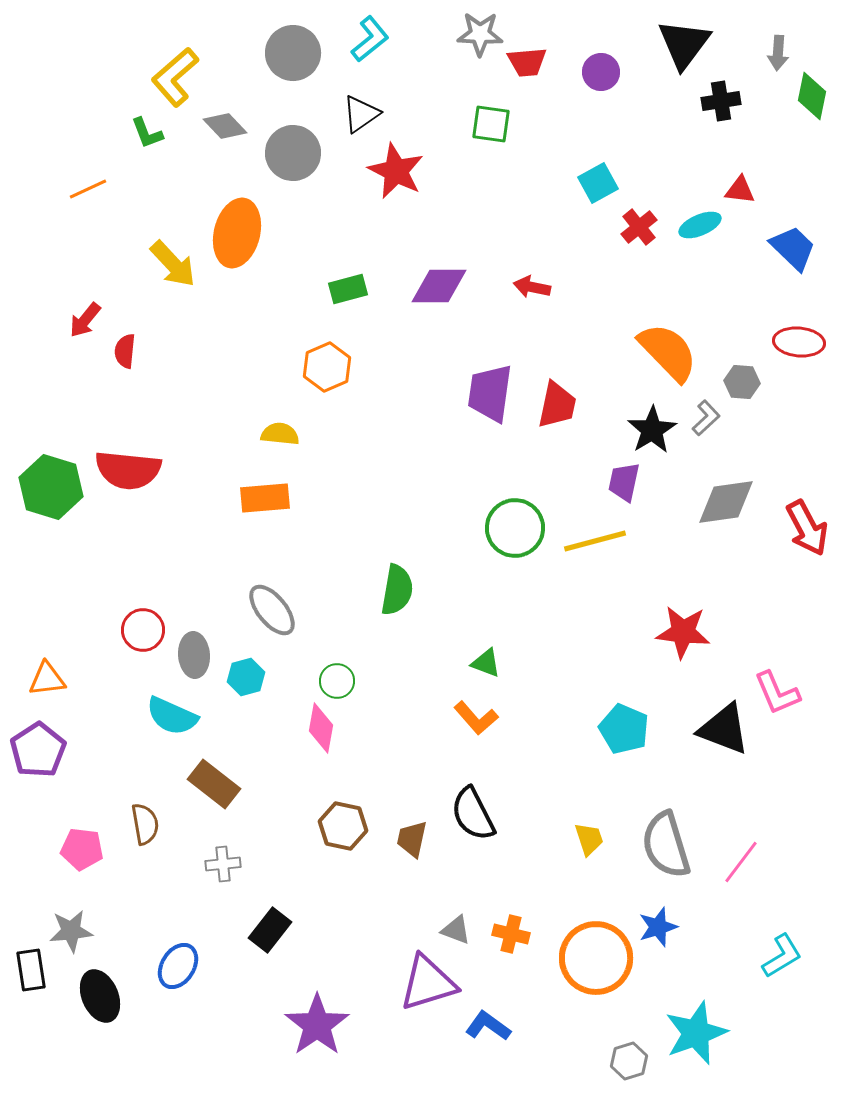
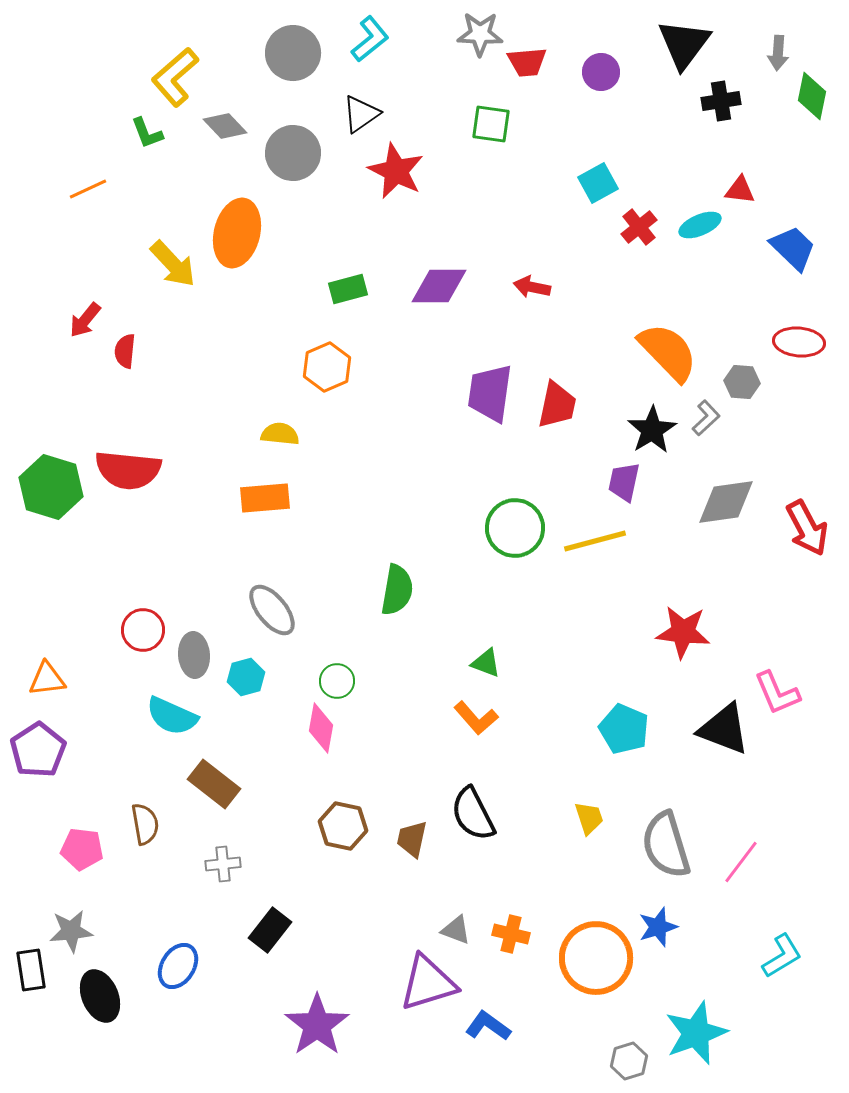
yellow trapezoid at (589, 839): moved 21 px up
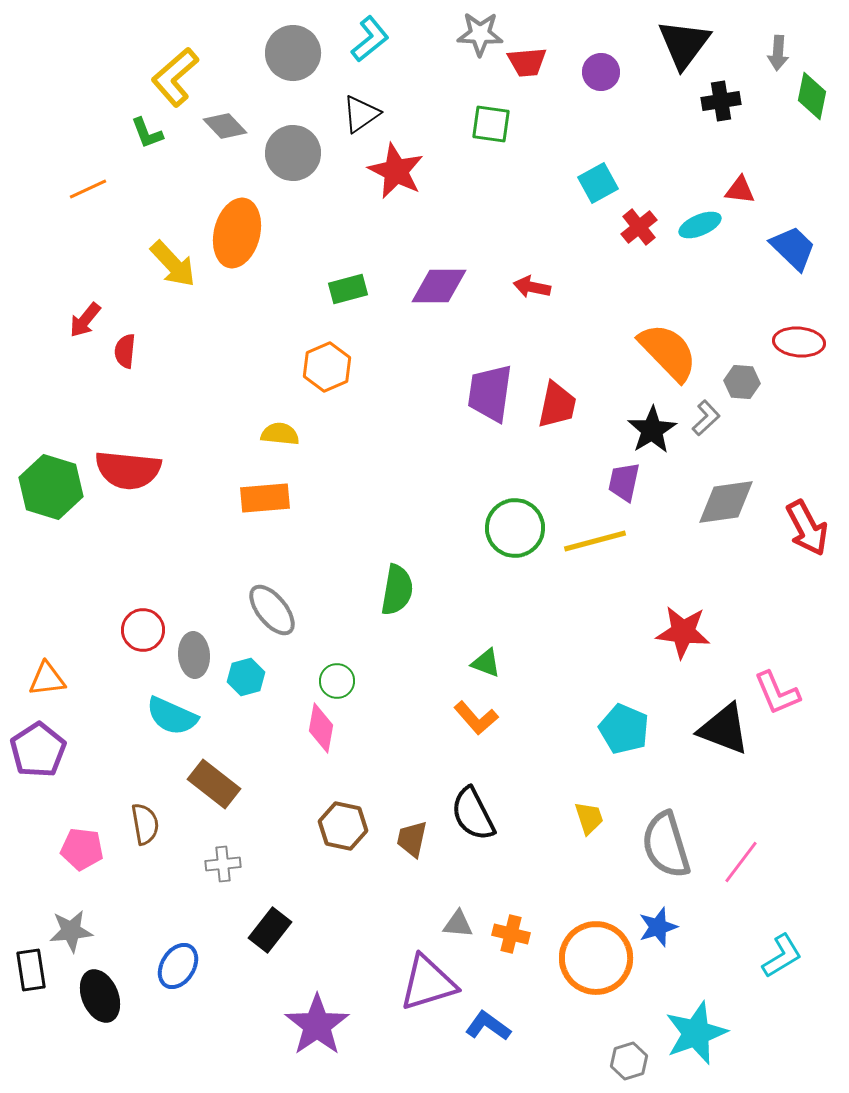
gray triangle at (456, 930): moved 2 px right, 6 px up; rotated 16 degrees counterclockwise
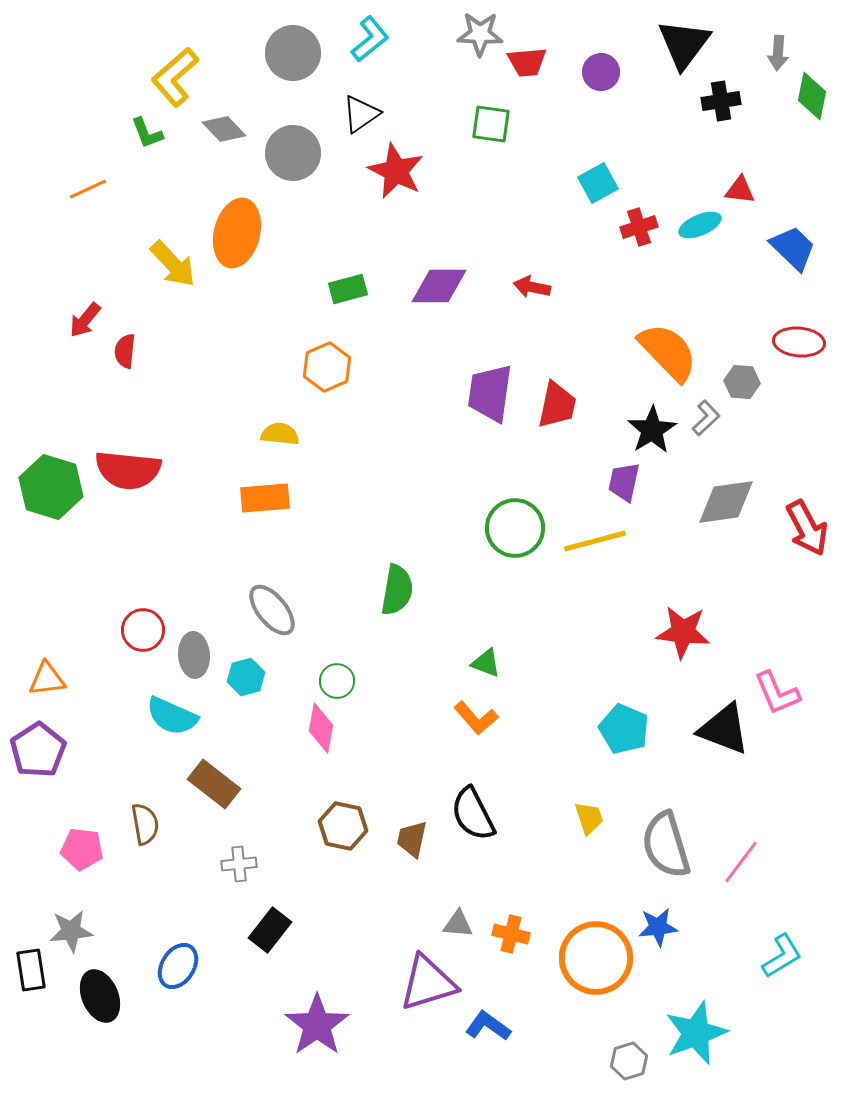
gray diamond at (225, 126): moved 1 px left, 3 px down
red cross at (639, 227): rotated 21 degrees clockwise
gray cross at (223, 864): moved 16 px right
blue star at (658, 927): rotated 12 degrees clockwise
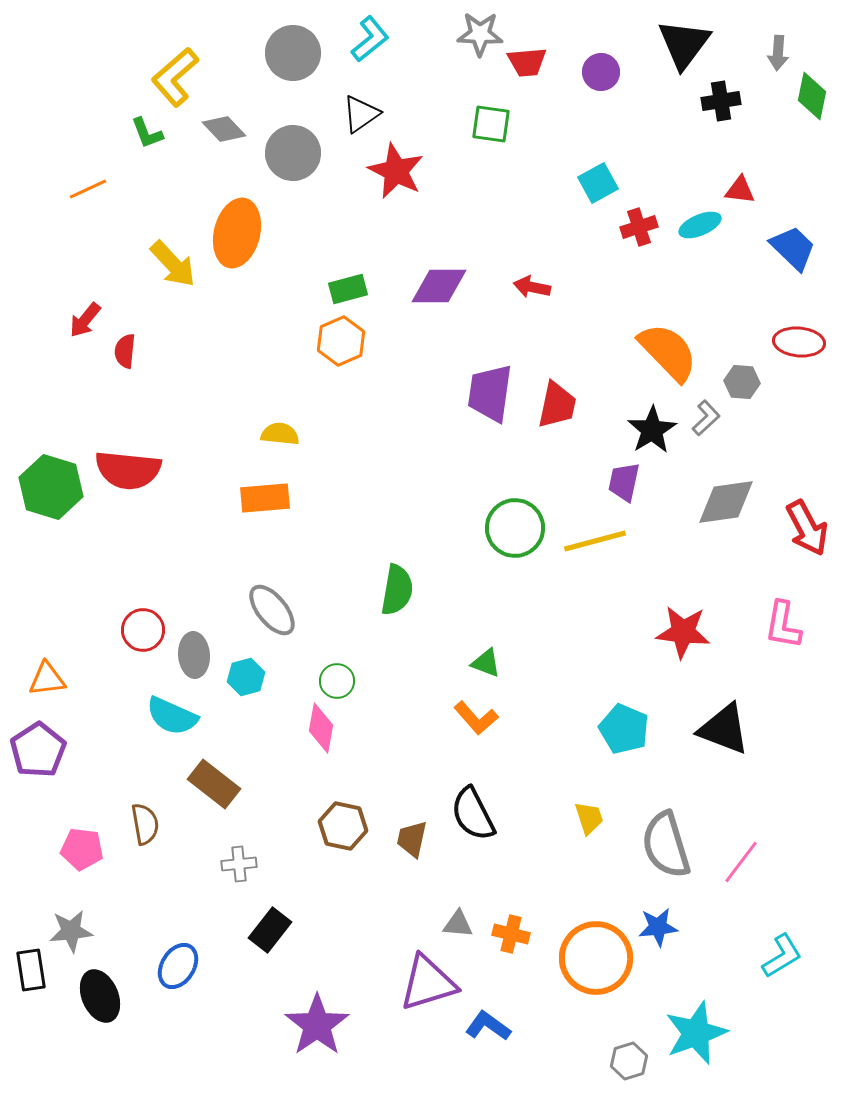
orange hexagon at (327, 367): moved 14 px right, 26 px up
pink L-shape at (777, 693): moved 6 px right, 68 px up; rotated 33 degrees clockwise
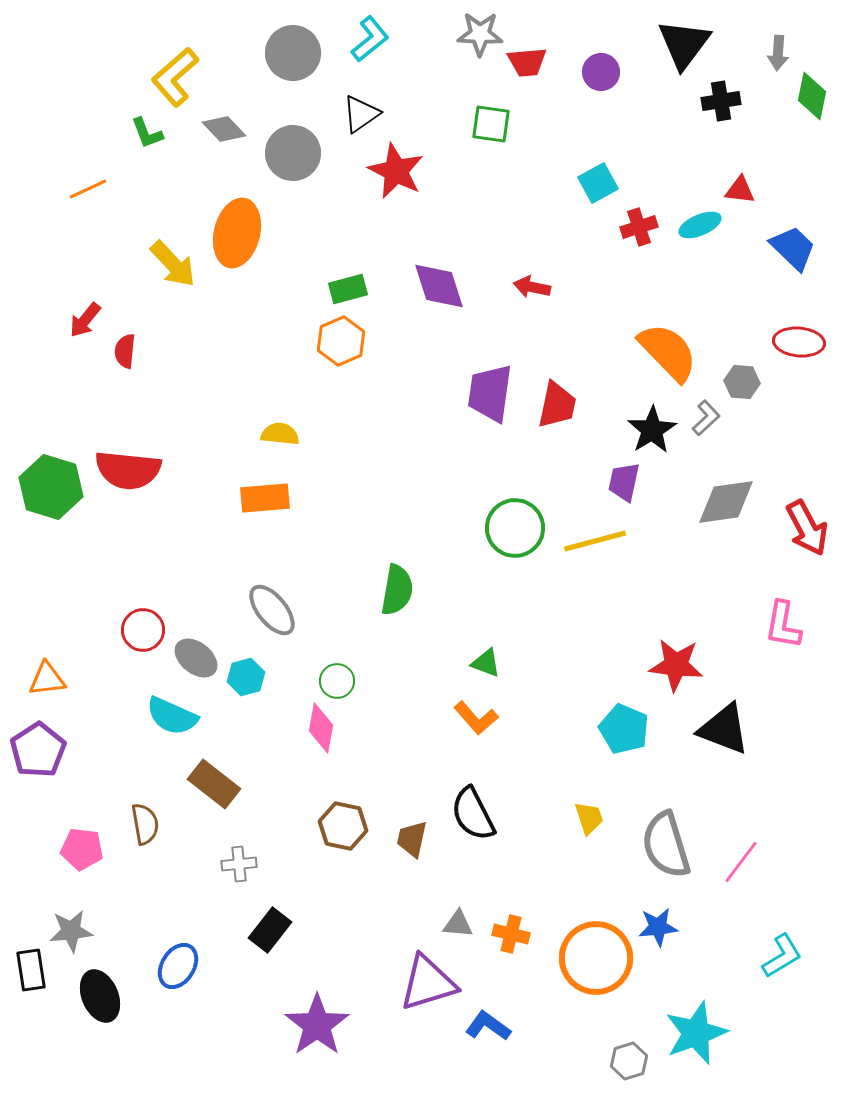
purple diamond at (439, 286): rotated 72 degrees clockwise
red star at (683, 632): moved 7 px left, 33 px down
gray ellipse at (194, 655): moved 2 px right, 3 px down; rotated 48 degrees counterclockwise
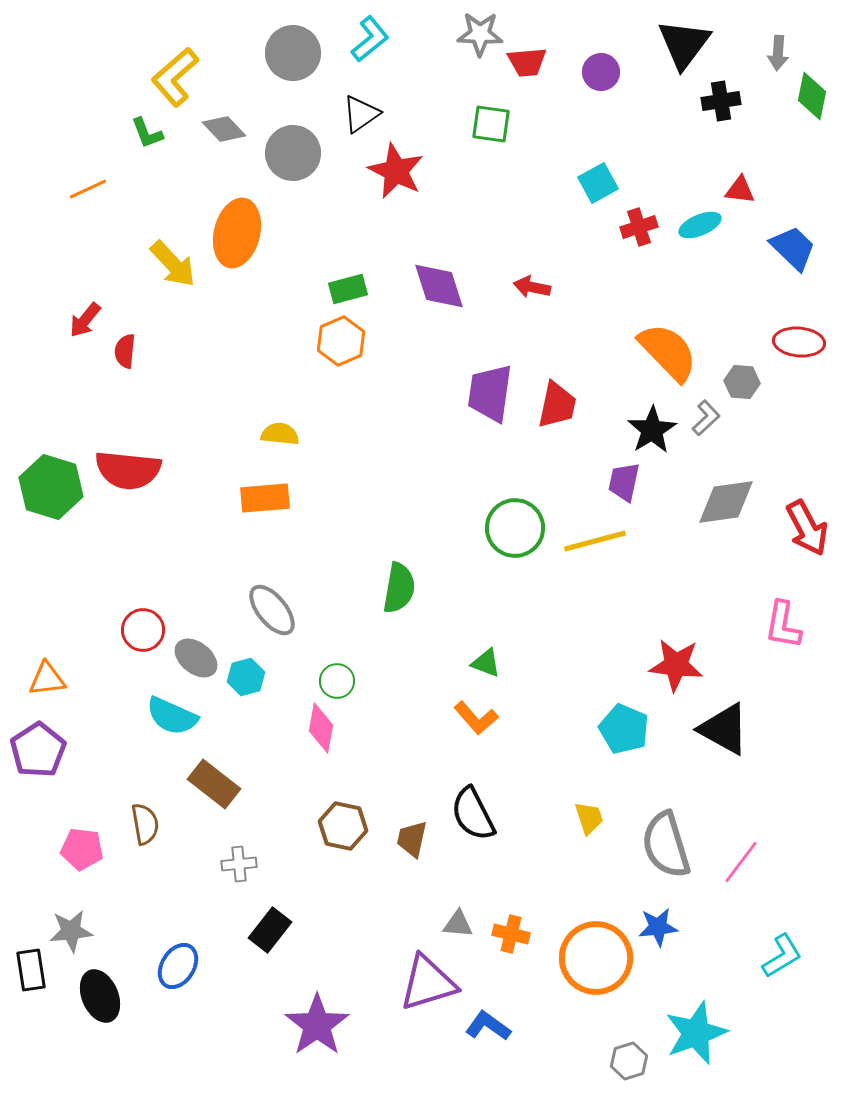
green semicircle at (397, 590): moved 2 px right, 2 px up
black triangle at (724, 729): rotated 8 degrees clockwise
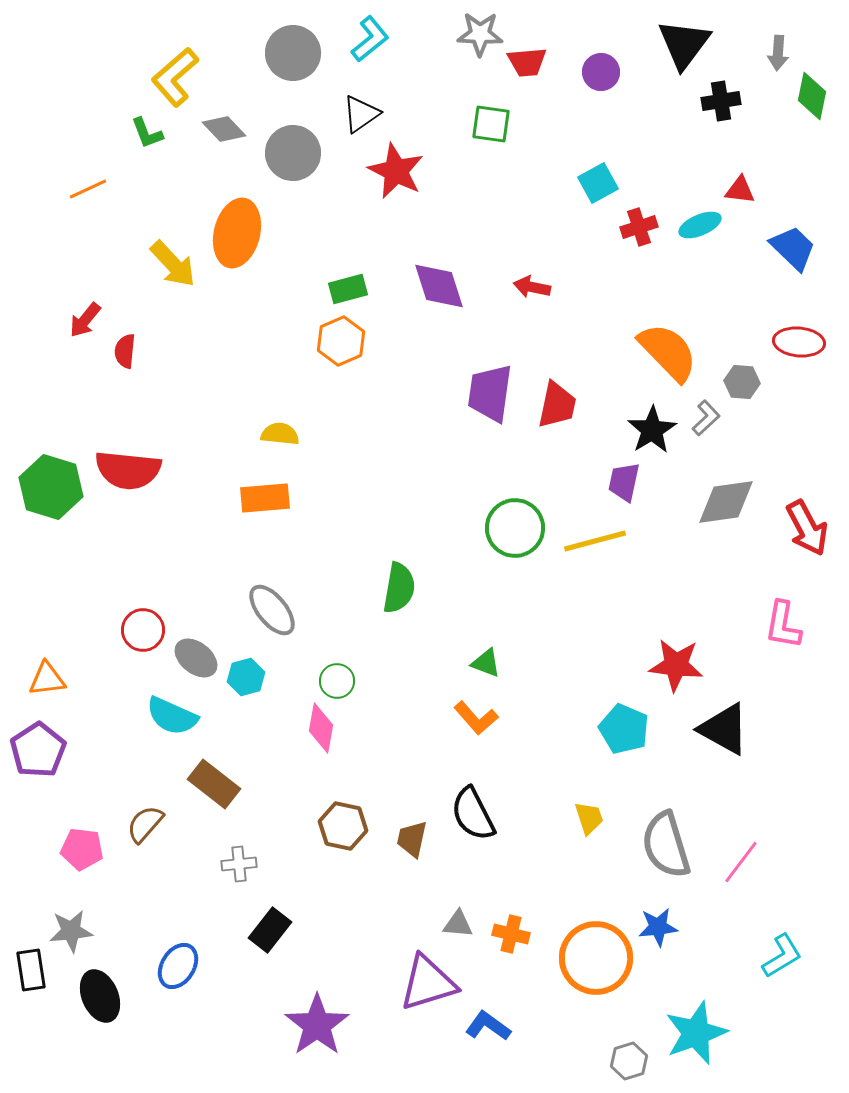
brown semicircle at (145, 824): rotated 129 degrees counterclockwise
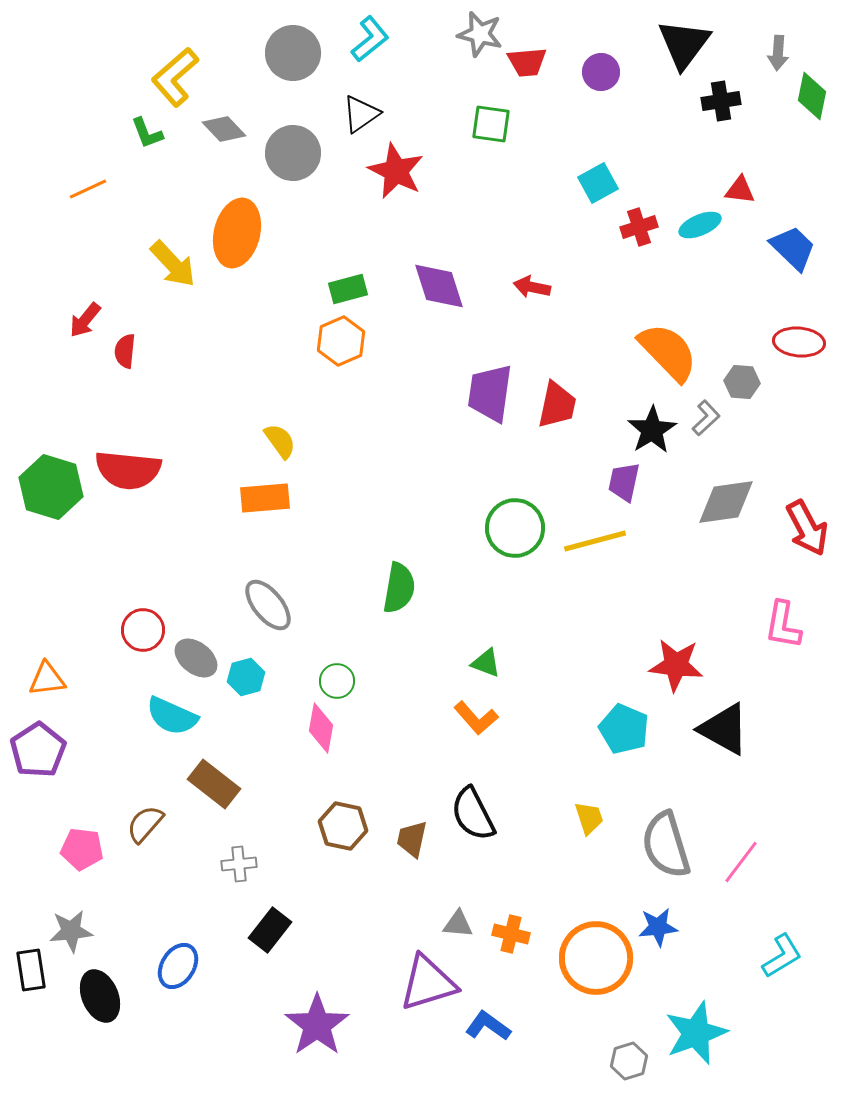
gray star at (480, 34): rotated 12 degrees clockwise
yellow semicircle at (280, 434): moved 7 px down; rotated 48 degrees clockwise
gray ellipse at (272, 610): moved 4 px left, 5 px up
